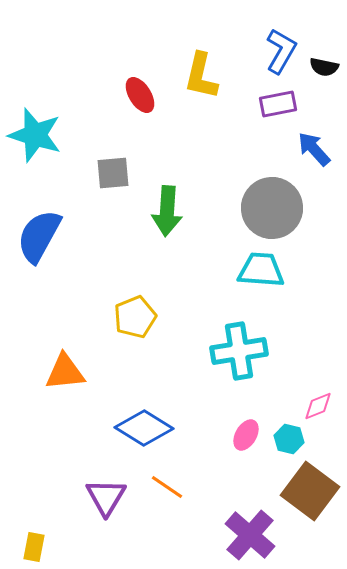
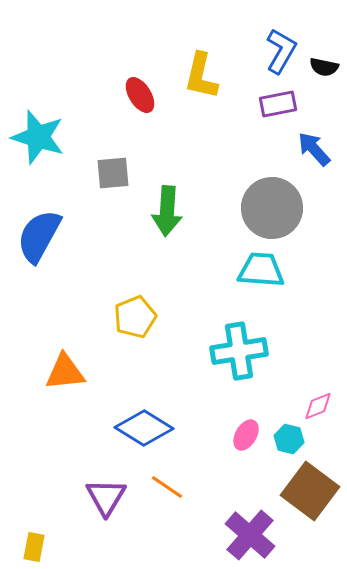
cyan star: moved 3 px right, 2 px down
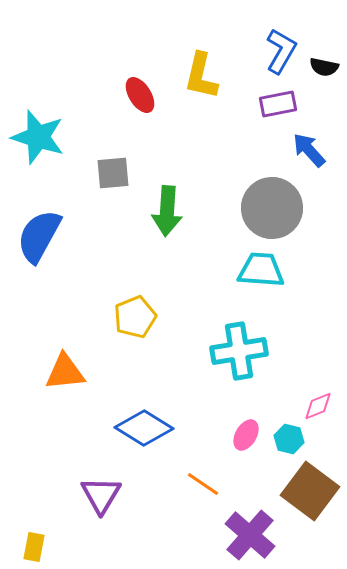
blue arrow: moved 5 px left, 1 px down
orange line: moved 36 px right, 3 px up
purple triangle: moved 5 px left, 2 px up
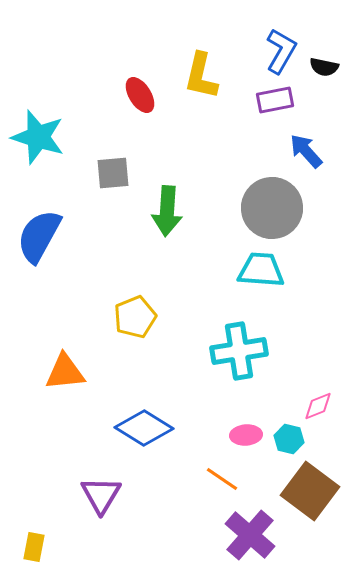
purple rectangle: moved 3 px left, 4 px up
blue arrow: moved 3 px left, 1 px down
pink ellipse: rotated 56 degrees clockwise
orange line: moved 19 px right, 5 px up
